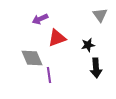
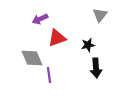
gray triangle: rotated 14 degrees clockwise
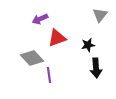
gray diamond: rotated 20 degrees counterclockwise
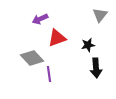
purple line: moved 1 px up
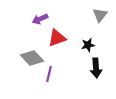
purple line: rotated 21 degrees clockwise
